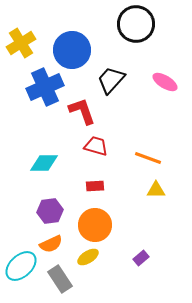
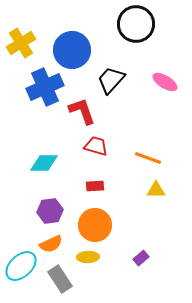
yellow ellipse: rotated 30 degrees clockwise
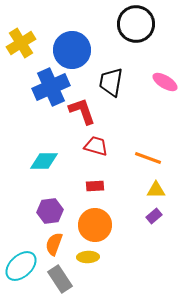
black trapezoid: moved 2 px down; rotated 32 degrees counterclockwise
blue cross: moved 6 px right
cyan diamond: moved 2 px up
orange semicircle: moved 3 px right; rotated 135 degrees clockwise
purple rectangle: moved 13 px right, 42 px up
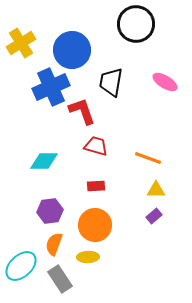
red rectangle: moved 1 px right
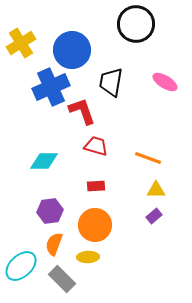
gray rectangle: moved 2 px right; rotated 12 degrees counterclockwise
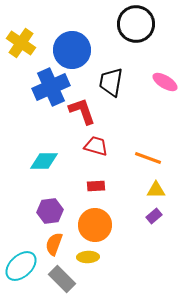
yellow cross: rotated 24 degrees counterclockwise
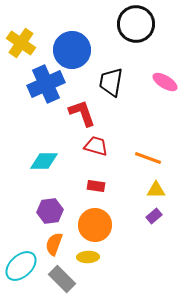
blue cross: moved 5 px left, 3 px up
red L-shape: moved 2 px down
red rectangle: rotated 12 degrees clockwise
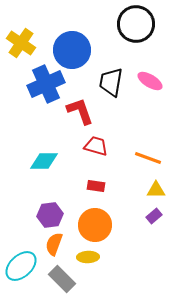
pink ellipse: moved 15 px left, 1 px up
red L-shape: moved 2 px left, 2 px up
purple hexagon: moved 4 px down
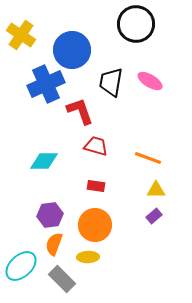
yellow cross: moved 8 px up
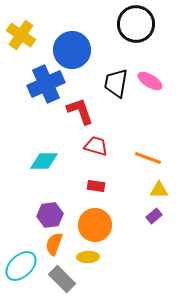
black trapezoid: moved 5 px right, 1 px down
yellow triangle: moved 3 px right
